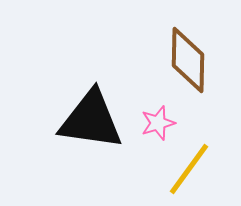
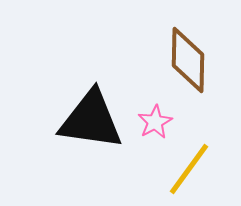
pink star: moved 3 px left, 1 px up; rotated 12 degrees counterclockwise
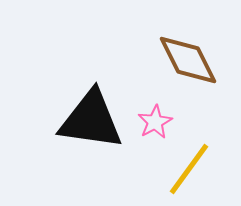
brown diamond: rotated 28 degrees counterclockwise
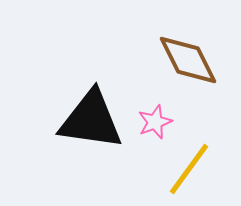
pink star: rotated 8 degrees clockwise
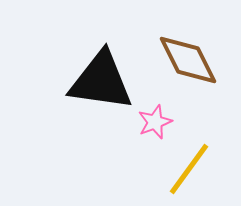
black triangle: moved 10 px right, 39 px up
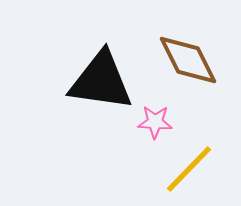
pink star: rotated 24 degrees clockwise
yellow line: rotated 8 degrees clockwise
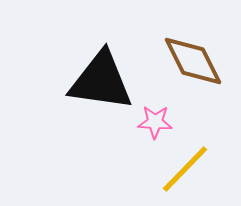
brown diamond: moved 5 px right, 1 px down
yellow line: moved 4 px left
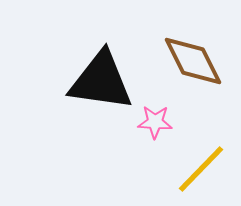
yellow line: moved 16 px right
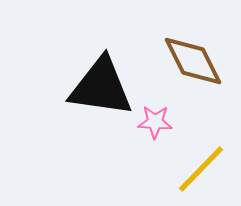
black triangle: moved 6 px down
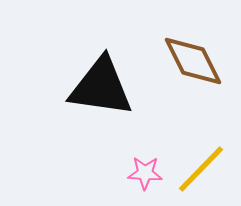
pink star: moved 10 px left, 51 px down
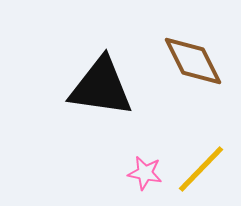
pink star: rotated 8 degrees clockwise
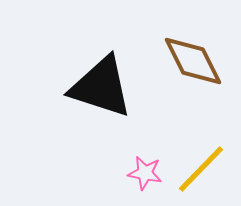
black triangle: rotated 10 degrees clockwise
